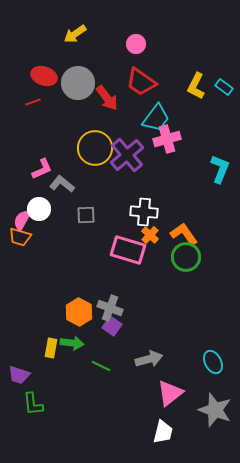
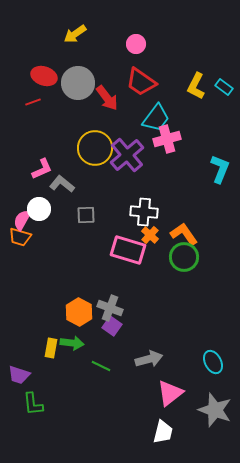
green circle: moved 2 px left
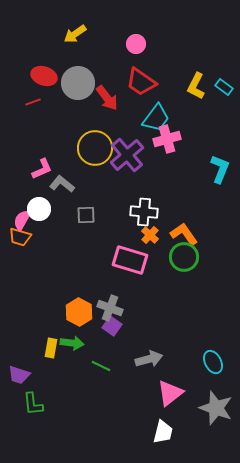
pink rectangle: moved 2 px right, 10 px down
gray star: moved 1 px right, 2 px up
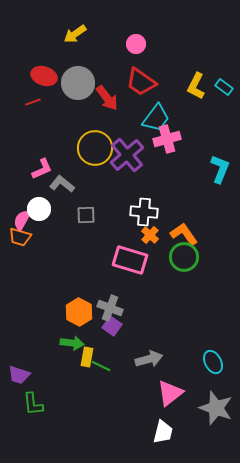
yellow rectangle: moved 36 px right, 9 px down
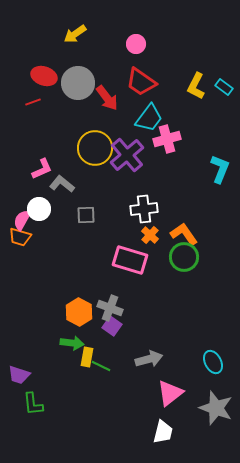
cyan trapezoid: moved 7 px left
white cross: moved 3 px up; rotated 12 degrees counterclockwise
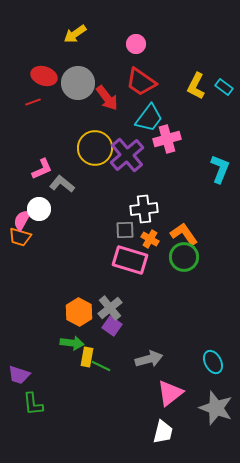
gray square: moved 39 px right, 15 px down
orange cross: moved 4 px down; rotated 12 degrees counterclockwise
gray cross: rotated 30 degrees clockwise
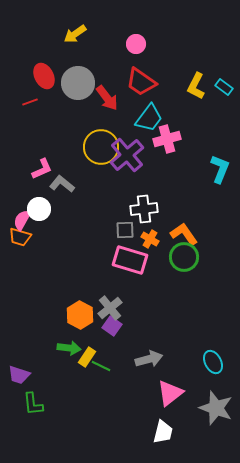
red ellipse: rotated 45 degrees clockwise
red line: moved 3 px left
yellow circle: moved 6 px right, 1 px up
orange hexagon: moved 1 px right, 3 px down
green arrow: moved 3 px left, 5 px down
yellow rectangle: rotated 24 degrees clockwise
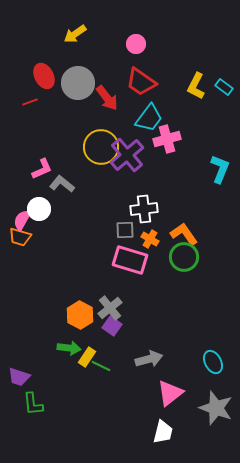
purple trapezoid: moved 2 px down
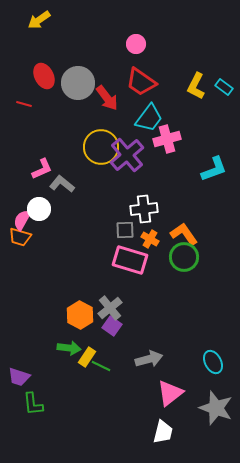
yellow arrow: moved 36 px left, 14 px up
red line: moved 6 px left, 2 px down; rotated 35 degrees clockwise
cyan L-shape: moved 6 px left; rotated 48 degrees clockwise
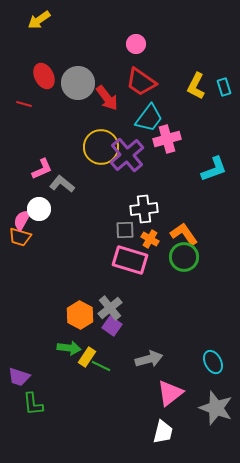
cyan rectangle: rotated 36 degrees clockwise
